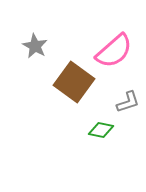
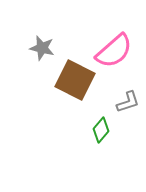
gray star: moved 7 px right, 2 px down; rotated 15 degrees counterclockwise
brown square: moved 1 px right, 2 px up; rotated 9 degrees counterclockwise
green diamond: rotated 60 degrees counterclockwise
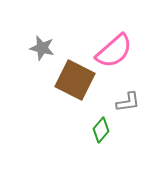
gray L-shape: rotated 10 degrees clockwise
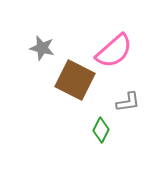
green diamond: rotated 15 degrees counterclockwise
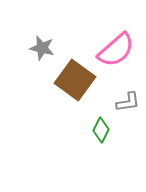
pink semicircle: moved 2 px right, 1 px up
brown square: rotated 9 degrees clockwise
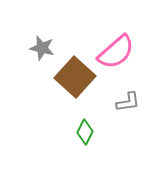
pink semicircle: moved 2 px down
brown square: moved 3 px up; rotated 6 degrees clockwise
green diamond: moved 16 px left, 2 px down
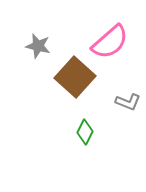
gray star: moved 4 px left, 2 px up
pink semicircle: moved 6 px left, 10 px up
gray L-shape: rotated 30 degrees clockwise
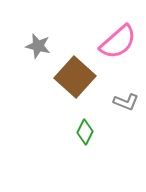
pink semicircle: moved 8 px right
gray L-shape: moved 2 px left
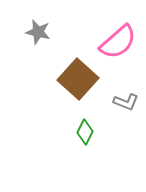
gray star: moved 14 px up
brown square: moved 3 px right, 2 px down
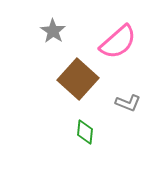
gray star: moved 15 px right, 1 px up; rotated 20 degrees clockwise
gray L-shape: moved 2 px right, 1 px down
green diamond: rotated 20 degrees counterclockwise
